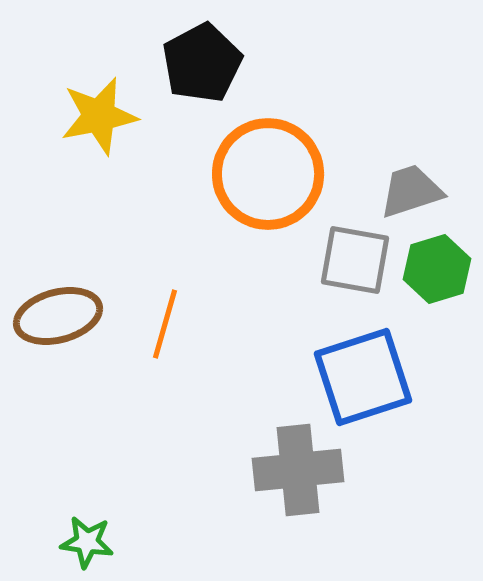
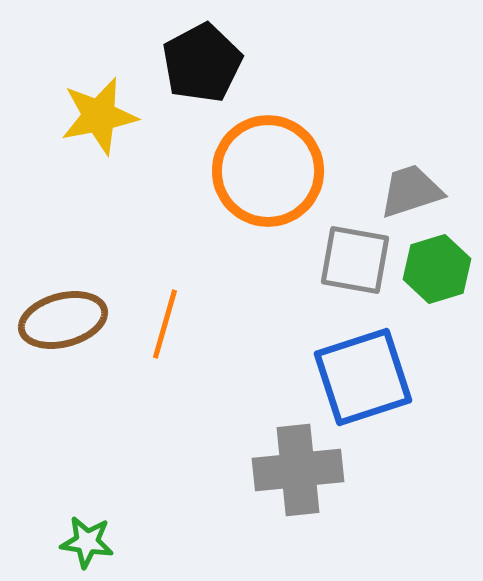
orange circle: moved 3 px up
brown ellipse: moved 5 px right, 4 px down
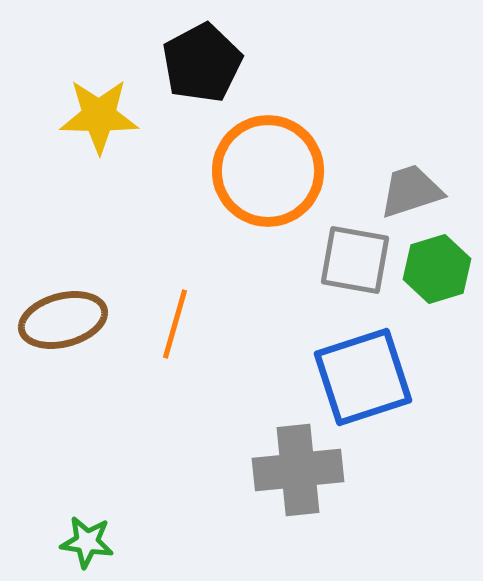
yellow star: rotated 12 degrees clockwise
orange line: moved 10 px right
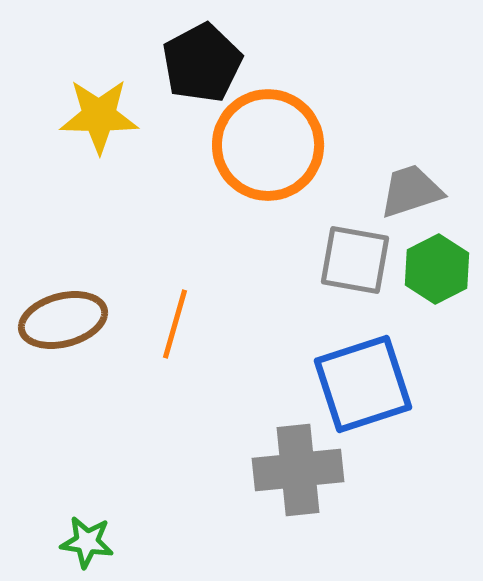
orange circle: moved 26 px up
green hexagon: rotated 10 degrees counterclockwise
blue square: moved 7 px down
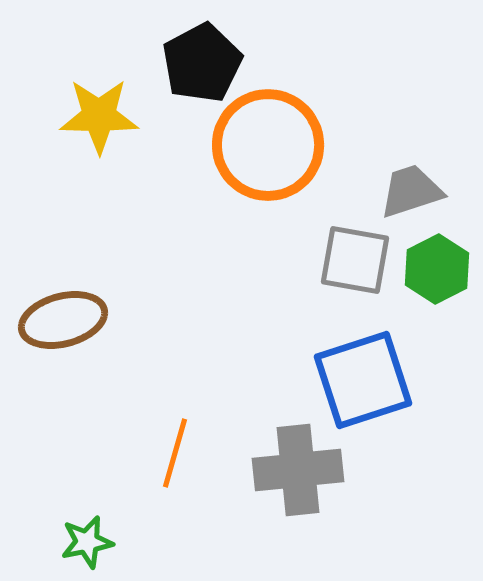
orange line: moved 129 px down
blue square: moved 4 px up
green star: rotated 20 degrees counterclockwise
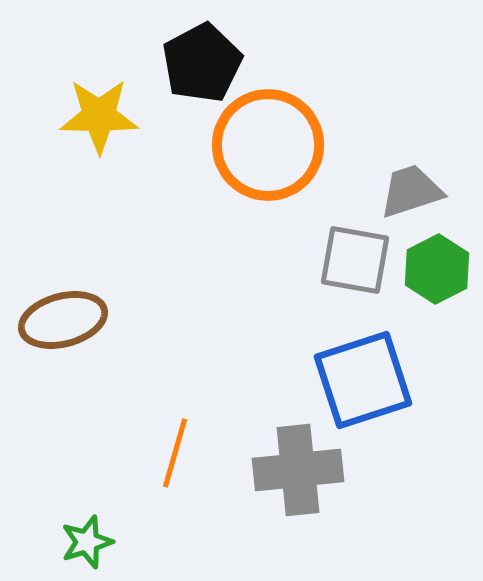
green star: rotated 6 degrees counterclockwise
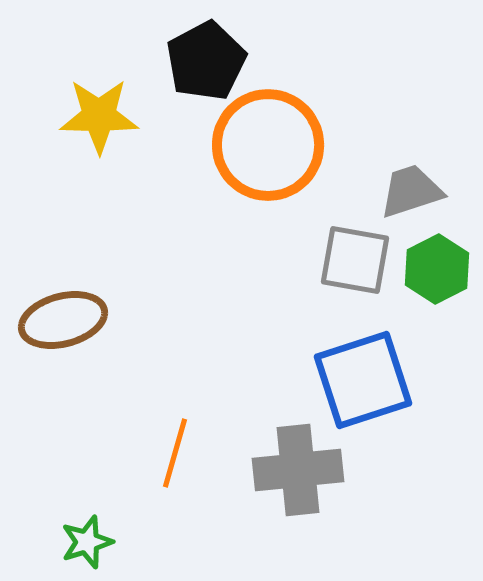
black pentagon: moved 4 px right, 2 px up
